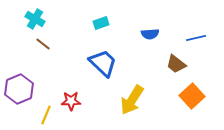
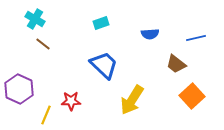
blue trapezoid: moved 1 px right, 2 px down
purple hexagon: rotated 12 degrees counterclockwise
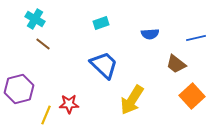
purple hexagon: rotated 20 degrees clockwise
red star: moved 2 px left, 3 px down
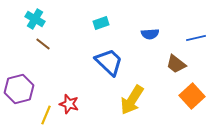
blue trapezoid: moved 5 px right, 3 px up
red star: rotated 18 degrees clockwise
